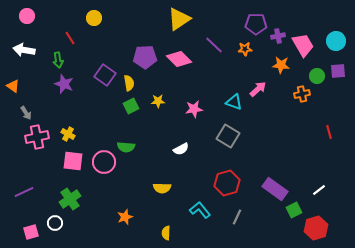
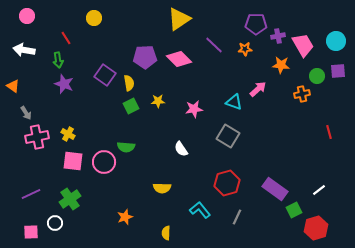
red line at (70, 38): moved 4 px left
white semicircle at (181, 149): rotated 84 degrees clockwise
purple line at (24, 192): moved 7 px right, 2 px down
pink square at (31, 232): rotated 14 degrees clockwise
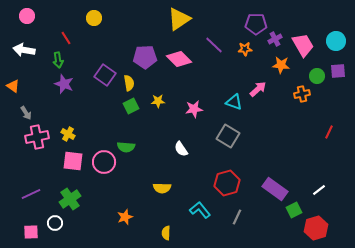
purple cross at (278, 36): moved 3 px left, 3 px down; rotated 16 degrees counterclockwise
red line at (329, 132): rotated 40 degrees clockwise
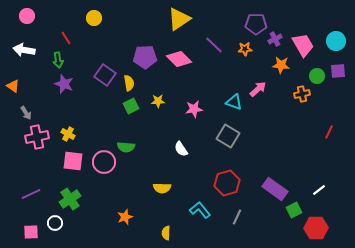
red hexagon at (316, 228): rotated 15 degrees clockwise
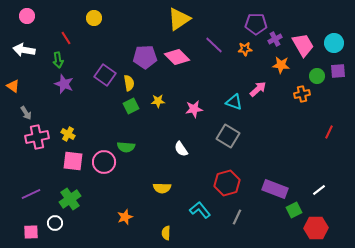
cyan circle at (336, 41): moved 2 px left, 2 px down
pink diamond at (179, 59): moved 2 px left, 2 px up
purple rectangle at (275, 189): rotated 15 degrees counterclockwise
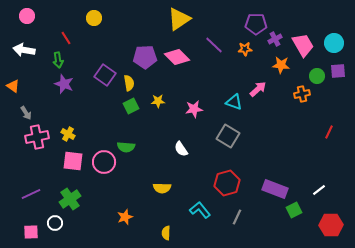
red hexagon at (316, 228): moved 15 px right, 3 px up
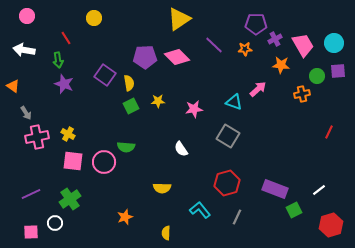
red hexagon at (331, 225): rotated 15 degrees counterclockwise
